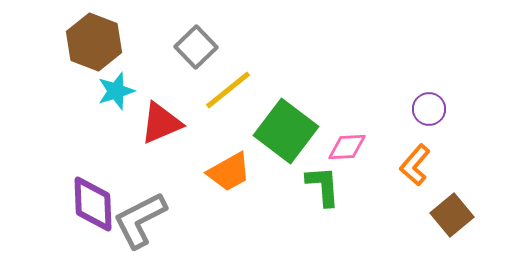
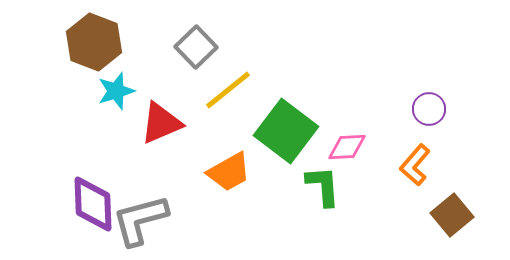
gray L-shape: rotated 12 degrees clockwise
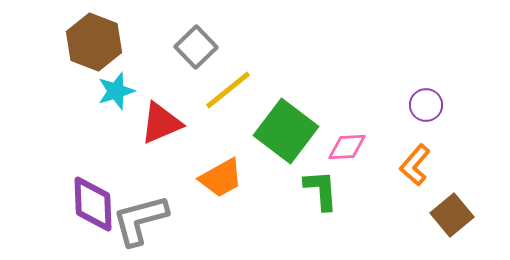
purple circle: moved 3 px left, 4 px up
orange trapezoid: moved 8 px left, 6 px down
green L-shape: moved 2 px left, 4 px down
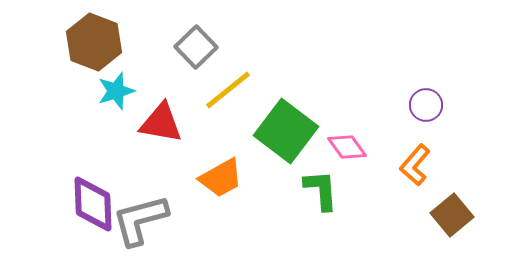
red triangle: rotated 33 degrees clockwise
pink diamond: rotated 57 degrees clockwise
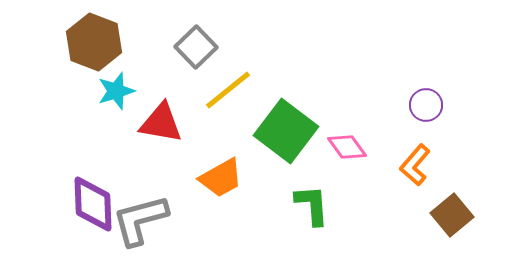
green L-shape: moved 9 px left, 15 px down
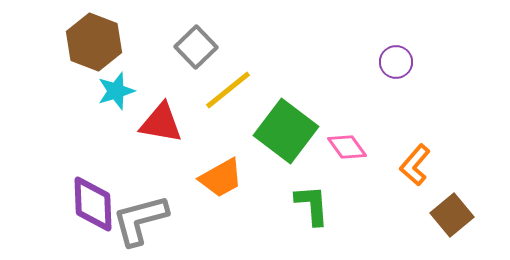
purple circle: moved 30 px left, 43 px up
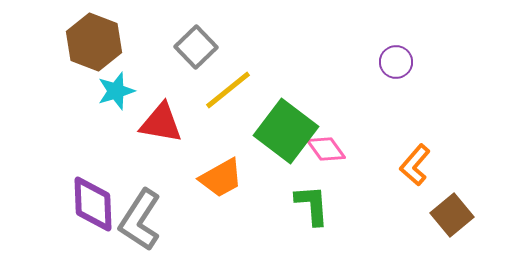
pink diamond: moved 21 px left, 2 px down
gray L-shape: rotated 42 degrees counterclockwise
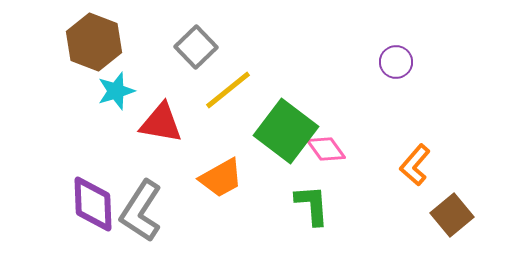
gray L-shape: moved 1 px right, 9 px up
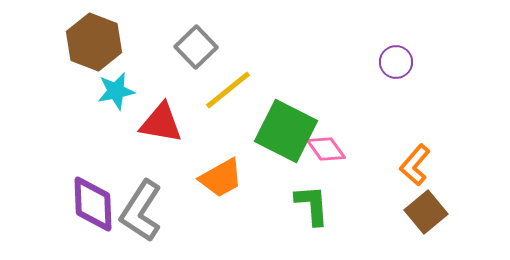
cyan star: rotated 6 degrees clockwise
green square: rotated 10 degrees counterclockwise
brown square: moved 26 px left, 3 px up
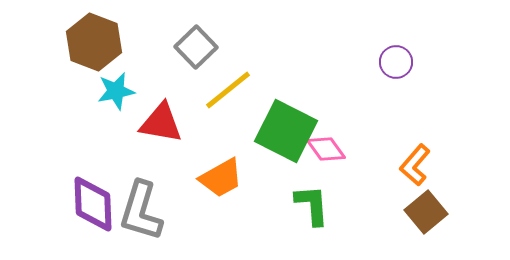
gray L-shape: rotated 16 degrees counterclockwise
